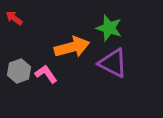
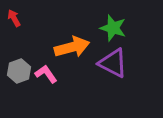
red arrow: rotated 24 degrees clockwise
green star: moved 4 px right
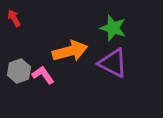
orange arrow: moved 2 px left, 4 px down
pink L-shape: moved 3 px left, 1 px down
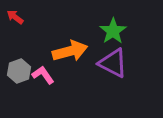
red arrow: moved 1 px right, 1 px up; rotated 24 degrees counterclockwise
green star: moved 3 px down; rotated 20 degrees clockwise
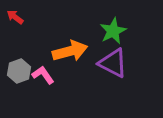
green star: rotated 8 degrees clockwise
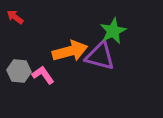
purple triangle: moved 13 px left, 7 px up; rotated 12 degrees counterclockwise
gray hexagon: rotated 25 degrees clockwise
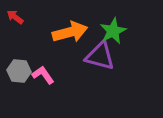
orange arrow: moved 19 px up
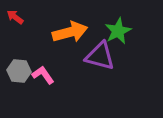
green star: moved 5 px right
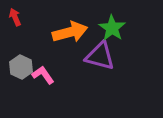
red arrow: rotated 30 degrees clockwise
green star: moved 6 px left, 3 px up; rotated 12 degrees counterclockwise
gray hexagon: moved 2 px right, 4 px up; rotated 20 degrees clockwise
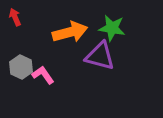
green star: rotated 24 degrees counterclockwise
